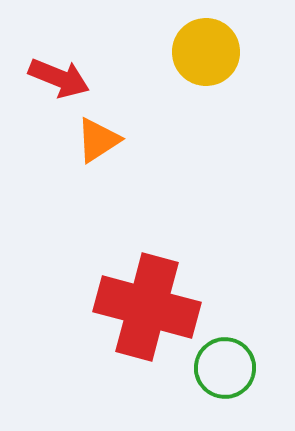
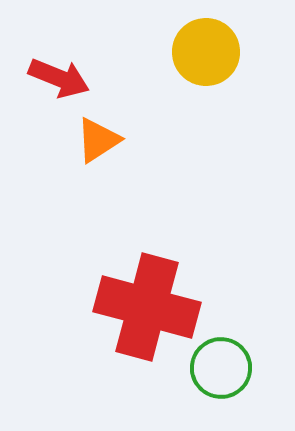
green circle: moved 4 px left
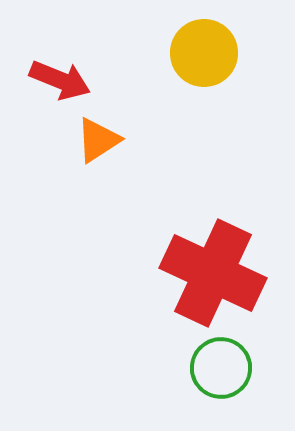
yellow circle: moved 2 px left, 1 px down
red arrow: moved 1 px right, 2 px down
red cross: moved 66 px right, 34 px up; rotated 10 degrees clockwise
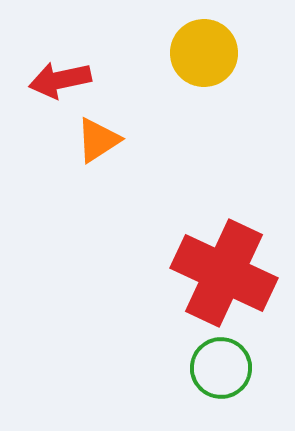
red arrow: rotated 146 degrees clockwise
red cross: moved 11 px right
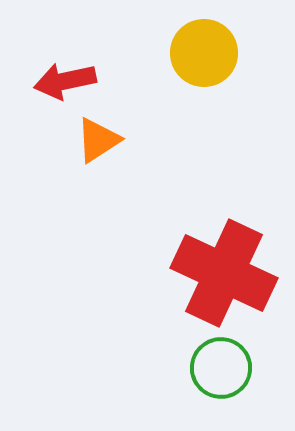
red arrow: moved 5 px right, 1 px down
